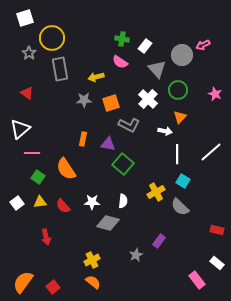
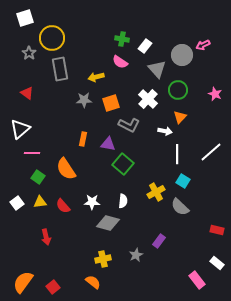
yellow cross at (92, 260): moved 11 px right, 1 px up; rotated 14 degrees clockwise
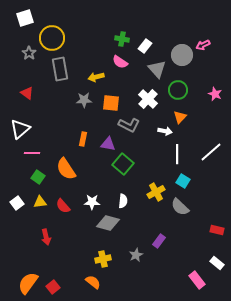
orange square at (111, 103): rotated 24 degrees clockwise
orange semicircle at (23, 282): moved 5 px right, 1 px down
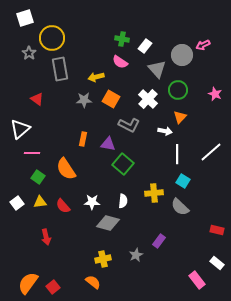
red triangle at (27, 93): moved 10 px right, 6 px down
orange square at (111, 103): moved 4 px up; rotated 24 degrees clockwise
yellow cross at (156, 192): moved 2 px left, 1 px down; rotated 24 degrees clockwise
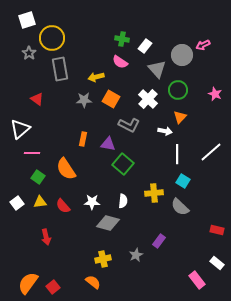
white square at (25, 18): moved 2 px right, 2 px down
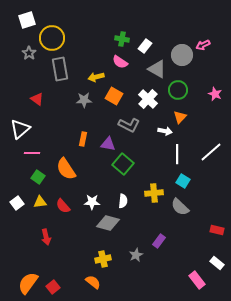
gray triangle at (157, 69): rotated 18 degrees counterclockwise
orange square at (111, 99): moved 3 px right, 3 px up
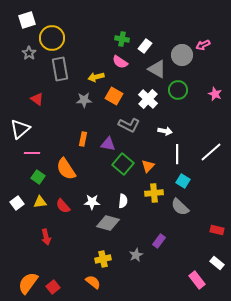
orange triangle at (180, 117): moved 32 px left, 49 px down
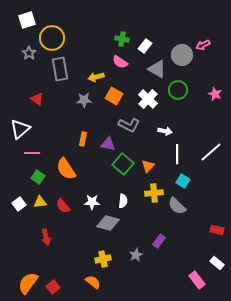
white square at (17, 203): moved 2 px right, 1 px down
gray semicircle at (180, 207): moved 3 px left, 1 px up
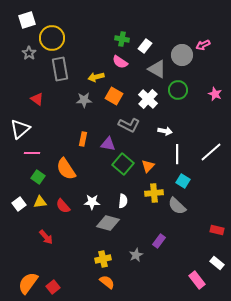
red arrow at (46, 237): rotated 28 degrees counterclockwise
orange semicircle at (93, 282): moved 14 px right
